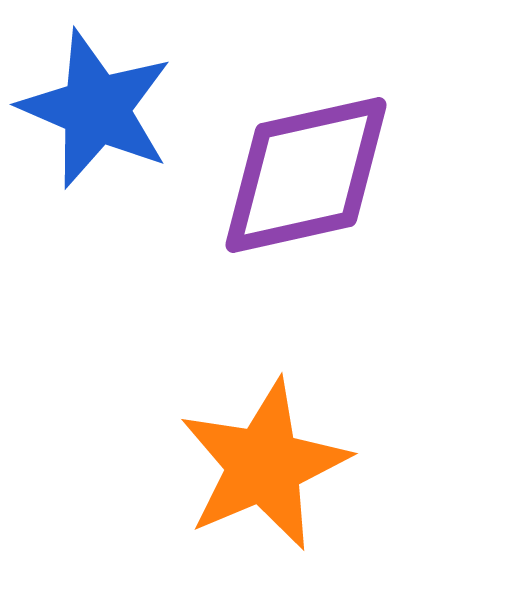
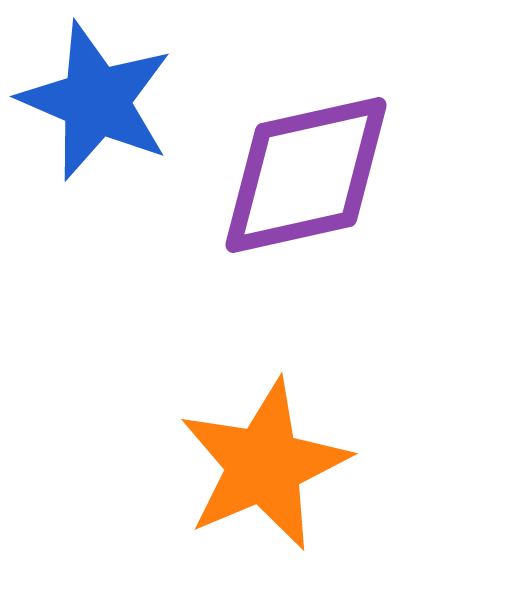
blue star: moved 8 px up
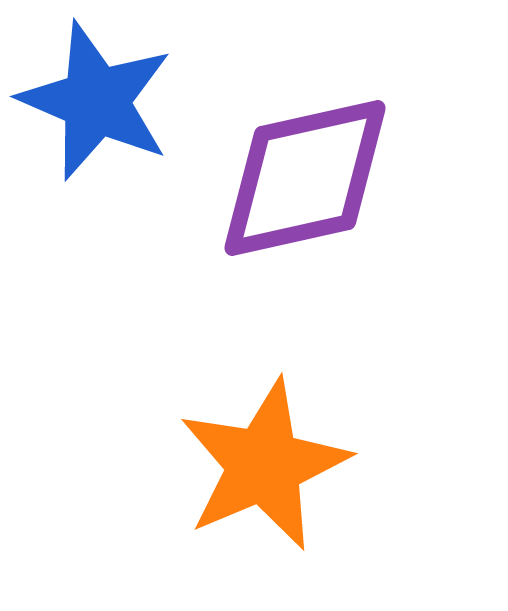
purple diamond: moved 1 px left, 3 px down
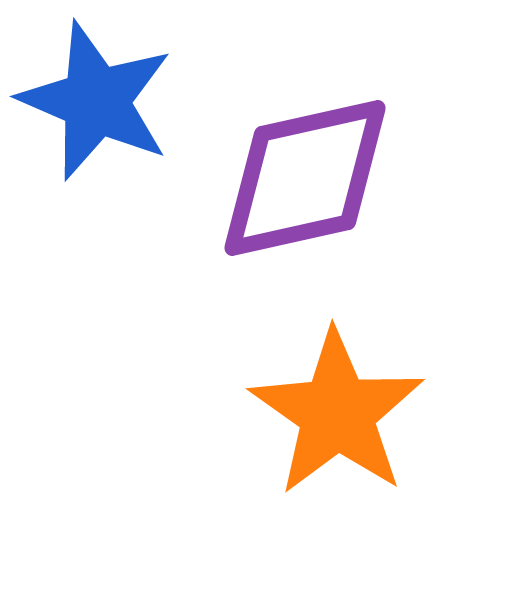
orange star: moved 73 px right, 52 px up; rotated 14 degrees counterclockwise
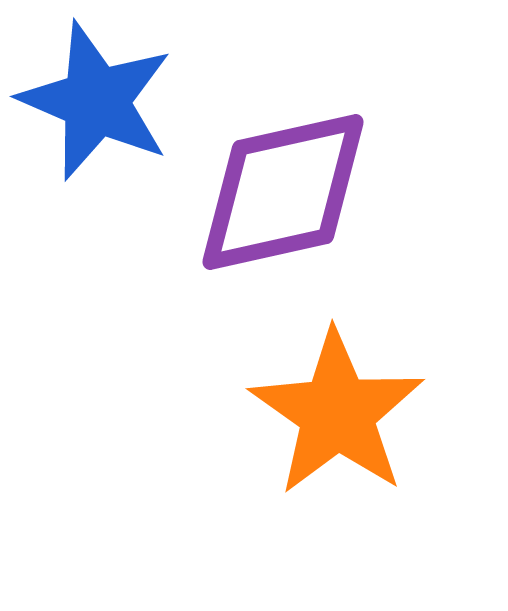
purple diamond: moved 22 px left, 14 px down
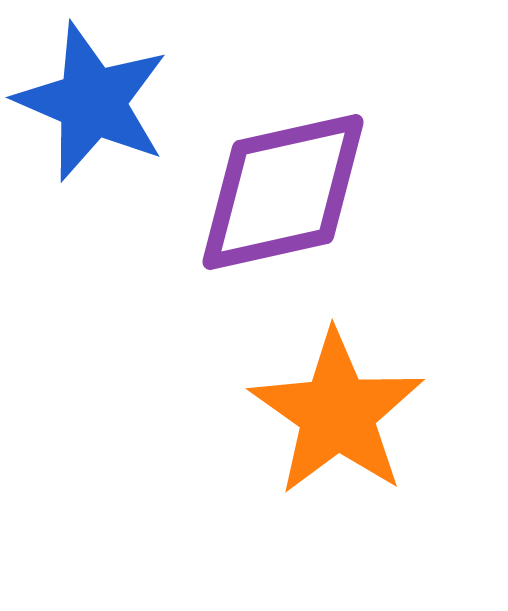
blue star: moved 4 px left, 1 px down
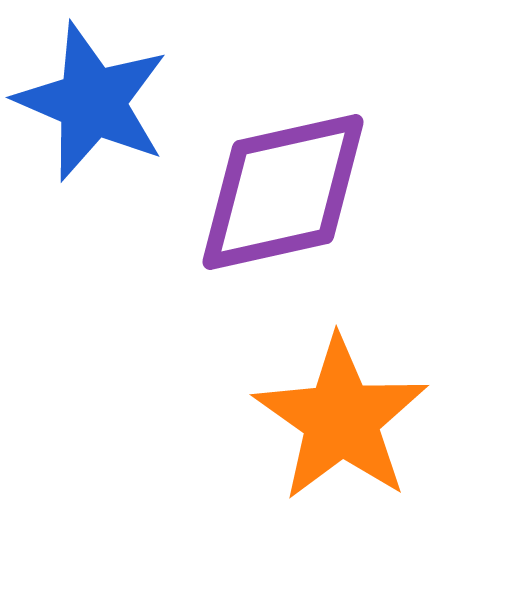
orange star: moved 4 px right, 6 px down
